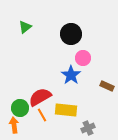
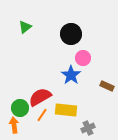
orange line: rotated 64 degrees clockwise
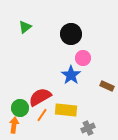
orange arrow: rotated 14 degrees clockwise
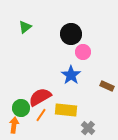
pink circle: moved 6 px up
green circle: moved 1 px right
orange line: moved 1 px left
gray cross: rotated 24 degrees counterclockwise
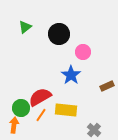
black circle: moved 12 px left
brown rectangle: rotated 48 degrees counterclockwise
gray cross: moved 6 px right, 2 px down
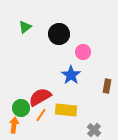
brown rectangle: rotated 56 degrees counterclockwise
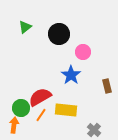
brown rectangle: rotated 24 degrees counterclockwise
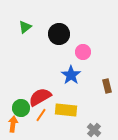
orange arrow: moved 1 px left, 1 px up
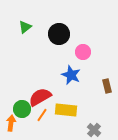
blue star: rotated 12 degrees counterclockwise
green circle: moved 1 px right, 1 px down
orange line: moved 1 px right
orange arrow: moved 2 px left, 1 px up
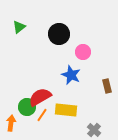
green triangle: moved 6 px left
green circle: moved 5 px right, 2 px up
